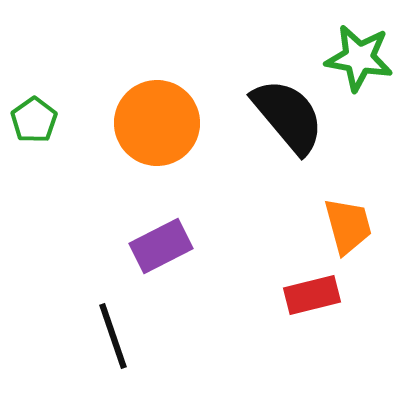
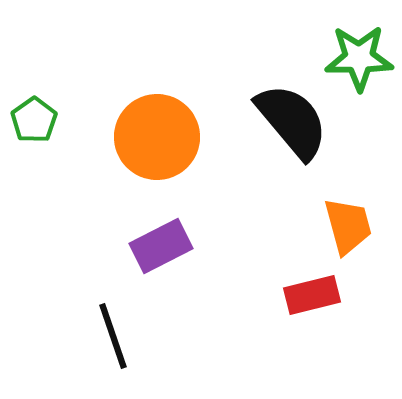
green star: rotated 10 degrees counterclockwise
black semicircle: moved 4 px right, 5 px down
orange circle: moved 14 px down
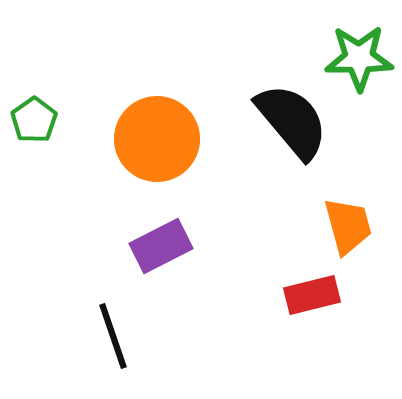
orange circle: moved 2 px down
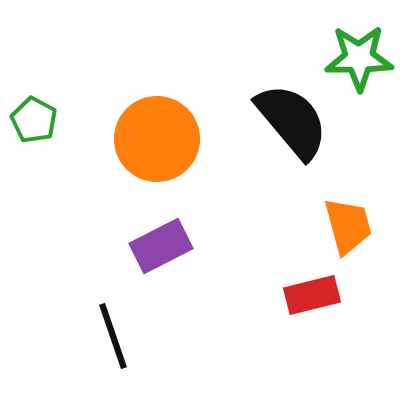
green pentagon: rotated 9 degrees counterclockwise
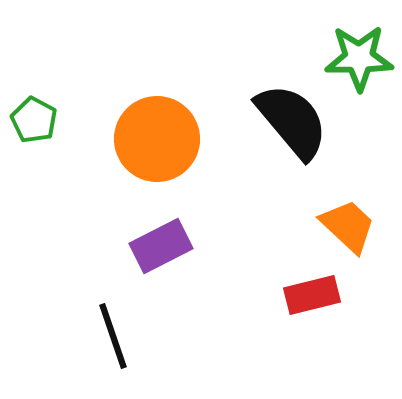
orange trapezoid: rotated 32 degrees counterclockwise
